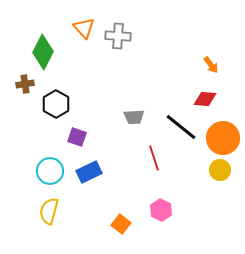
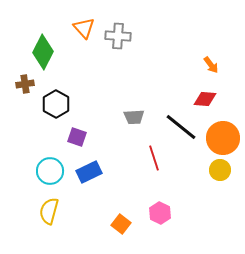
pink hexagon: moved 1 px left, 3 px down
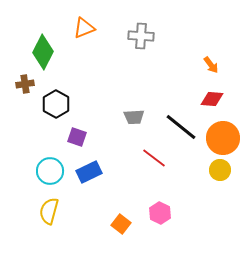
orange triangle: rotated 50 degrees clockwise
gray cross: moved 23 px right
red diamond: moved 7 px right
red line: rotated 35 degrees counterclockwise
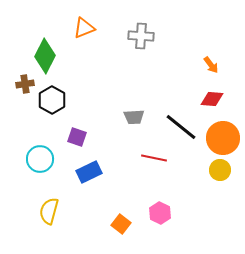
green diamond: moved 2 px right, 4 px down
black hexagon: moved 4 px left, 4 px up
red line: rotated 25 degrees counterclockwise
cyan circle: moved 10 px left, 12 px up
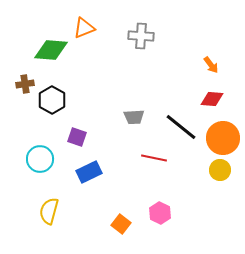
green diamond: moved 6 px right, 6 px up; rotated 68 degrees clockwise
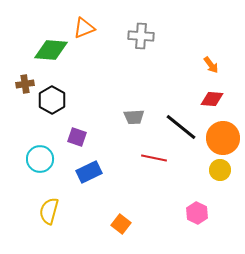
pink hexagon: moved 37 px right
